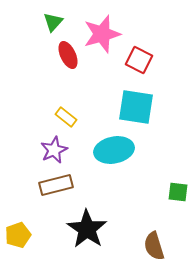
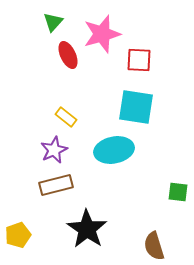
red square: rotated 24 degrees counterclockwise
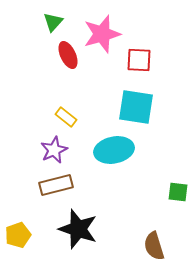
black star: moved 9 px left; rotated 15 degrees counterclockwise
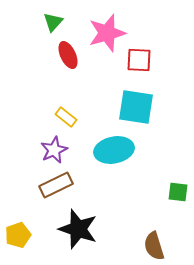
pink star: moved 5 px right, 1 px up
brown rectangle: rotated 12 degrees counterclockwise
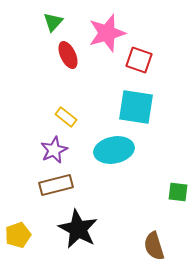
red square: rotated 16 degrees clockwise
brown rectangle: rotated 12 degrees clockwise
black star: rotated 9 degrees clockwise
